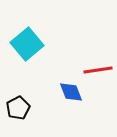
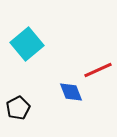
red line: rotated 16 degrees counterclockwise
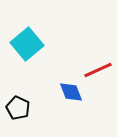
black pentagon: rotated 20 degrees counterclockwise
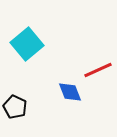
blue diamond: moved 1 px left
black pentagon: moved 3 px left, 1 px up
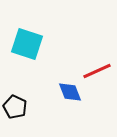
cyan square: rotated 32 degrees counterclockwise
red line: moved 1 px left, 1 px down
